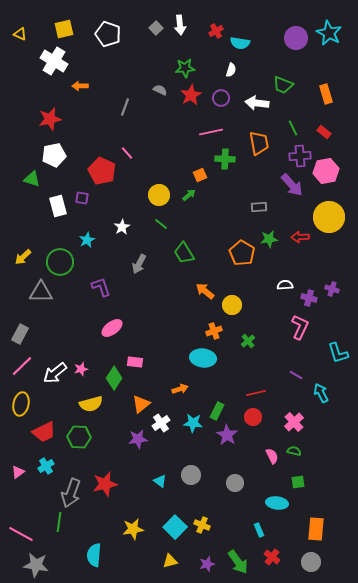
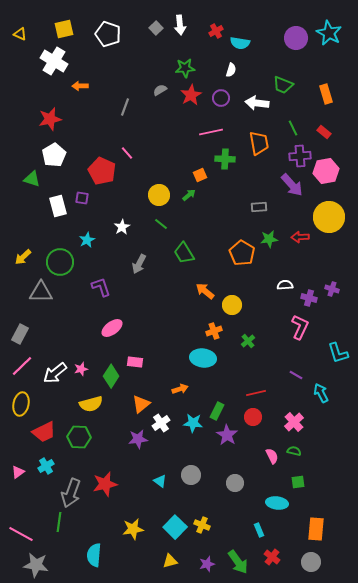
gray semicircle at (160, 90): rotated 56 degrees counterclockwise
white pentagon at (54, 155): rotated 20 degrees counterclockwise
green diamond at (114, 378): moved 3 px left, 2 px up
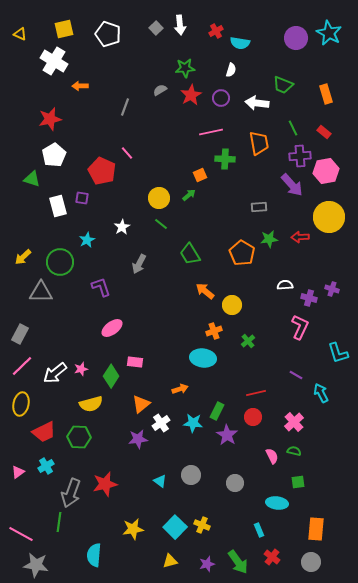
yellow circle at (159, 195): moved 3 px down
green trapezoid at (184, 253): moved 6 px right, 1 px down
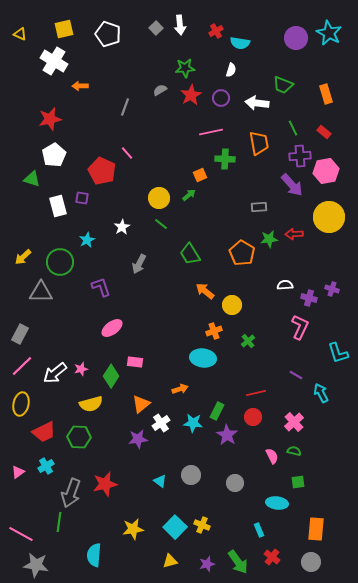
red arrow at (300, 237): moved 6 px left, 3 px up
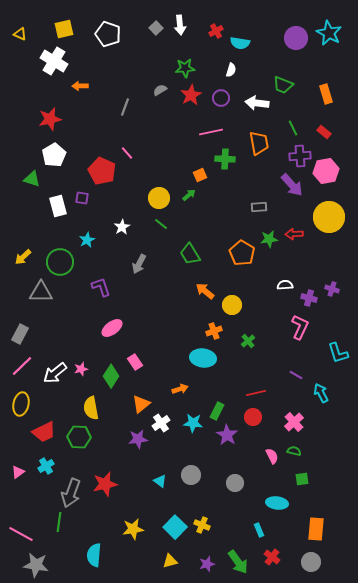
pink rectangle at (135, 362): rotated 49 degrees clockwise
yellow semicircle at (91, 404): moved 4 px down; rotated 95 degrees clockwise
green square at (298, 482): moved 4 px right, 3 px up
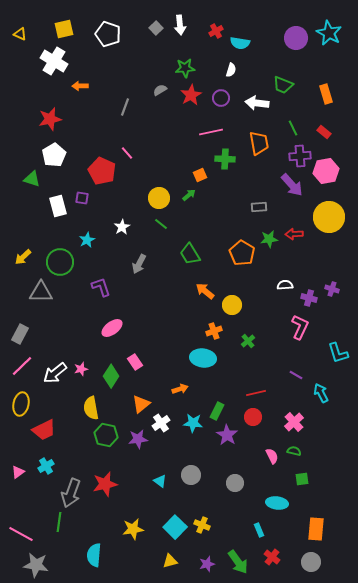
red trapezoid at (44, 432): moved 2 px up
green hexagon at (79, 437): moved 27 px right, 2 px up; rotated 10 degrees clockwise
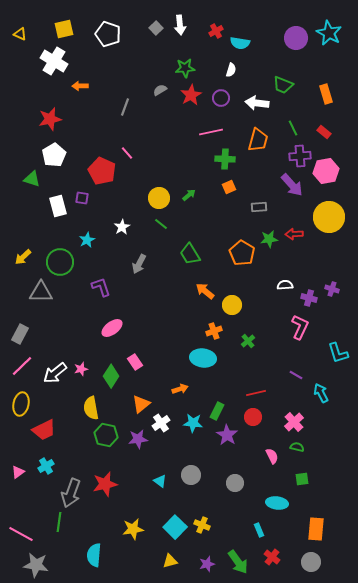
orange trapezoid at (259, 143): moved 1 px left, 3 px up; rotated 25 degrees clockwise
orange square at (200, 175): moved 29 px right, 12 px down
green semicircle at (294, 451): moved 3 px right, 4 px up
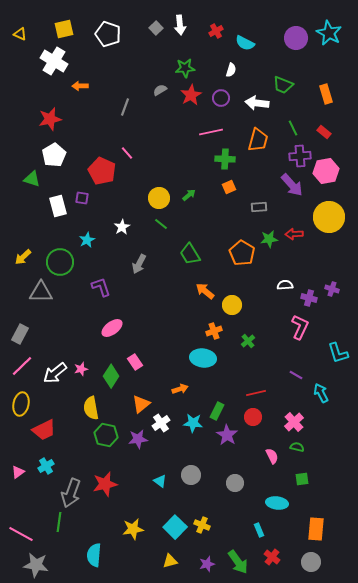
cyan semicircle at (240, 43): moved 5 px right; rotated 18 degrees clockwise
